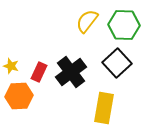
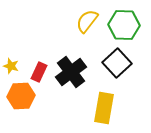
orange hexagon: moved 2 px right
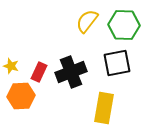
black square: rotated 32 degrees clockwise
black cross: rotated 16 degrees clockwise
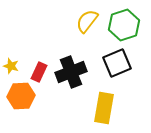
green hexagon: rotated 20 degrees counterclockwise
black square: rotated 12 degrees counterclockwise
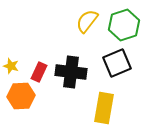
black cross: rotated 28 degrees clockwise
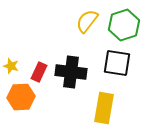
black square: rotated 32 degrees clockwise
orange hexagon: moved 1 px down
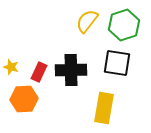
yellow star: moved 1 px down
black cross: moved 2 px up; rotated 8 degrees counterclockwise
orange hexagon: moved 3 px right, 2 px down
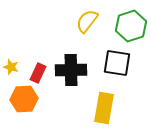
green hexagon: moved 7 px right, 1 px down
red rectangle: moved 1 px left, 1 px down
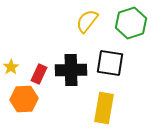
green hexagon: moved 3 px up
black square: moved 7 px left
yellow star: rotated 21 degrees clockwise
red rectangle: moved 1 px right, 1 px down
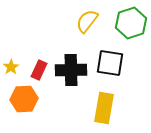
red rectangle: moved 4 px up
